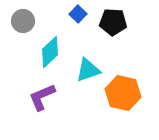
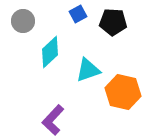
blue square: rotated 18 degrees clockwise
orange hexagon: moved 1 px up
purple L-shape: moved 11 px right, 23 px down; rotated 24 degrees counterclockwise
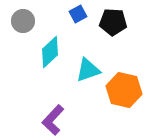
orange hexagon: moved 1 px right, 2 px up
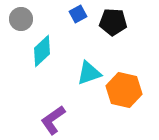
gray circle: moved 2 px left, 2 px up
cyan diamond: moved 8 px left, 1 px up
cyan triangle: moved 1 px right, 3 px down
purple L-shape: rotated 12 degrees clockwise
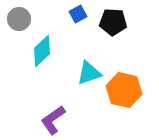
gray circle: moved 2 px left
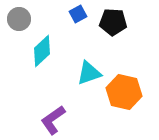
orange hexagon: moved 2 px down
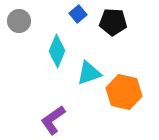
blue square: rotated 12 degrees counterclockwise
gray circle: moved 2 px down
cyan diamond: moved 15 px right; rotated 24 degrees counterclockwise
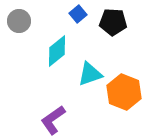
cyan diamond: rotated 28 degrees clockwise
cyan triangle: moved 1 px right, 1 px down
orange hexagon: rotated 8 degrees clockwise
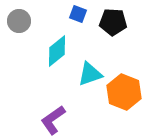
blue square: rotated 30 degrees counterclockwise
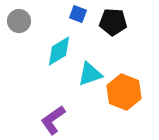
cyan diamond: moved 2 px right; rotated 8 degrees clockwise
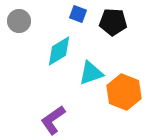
cyan triangle: moved 1 px right, 1 px up
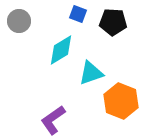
cyan diamond: moved 2 px right, 1 px up
orange hexagon: moved 3 px left, 9 px down
